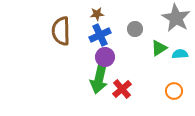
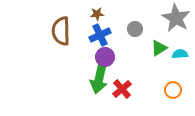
orange circle: moved 1 px left, 1 px up
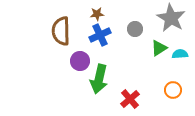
gray star: moved 5 px left
purple circle: moved 25 px left, 4 px down
red cross: moved 8 px right, 10 px down
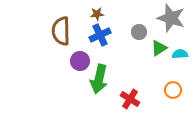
gray star: rotated 12 degrees counterclockwise
gray circle: moved 4 px right, 3 px down
red cross: rotated 18 degrees counterclockwise
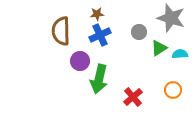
red cross: moved 3 px right, 2 px up; rotated 18 degrees clockwise
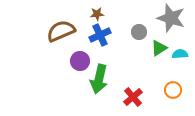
brown semicircle: rotated 68 degrees clockwise
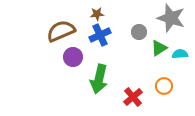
purple circle: moved 7 px left, 4 px up
orange circle: moved 9 px left, 4 px up
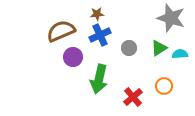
gray circle: moved 10 px left, 16 px down
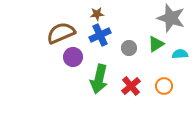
brown semicircle: moved 2 px down
green triangle: moved 3 px left, 4 px up
red cross: moved 2 px left, 11 px up
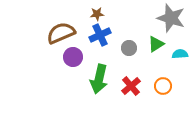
orange circle: moved 1 px left
